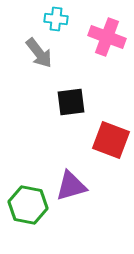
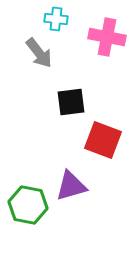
pink cross: rotated 9 degrees counterclockwise
red square: moved 8 px left
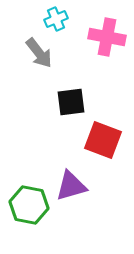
cyan cross: rotated 30 degrees counterclockwise
green hexagon: moved 1 px right
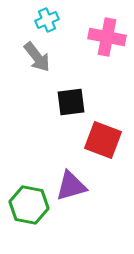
cyan cross: moved 9 px left, 1 px down
gray arrow: moved 2 px left, 4 px down
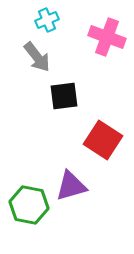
pink cross: rotated 9 degrees clockwise
black square: moved 7 px left, 6 px up
red square: rotated 12 degrees clockwise
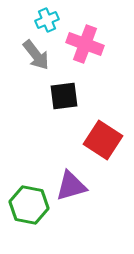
pink cross: moved 22 px left, 7 px down
gray arrow: moved 1 px left, 2 px up
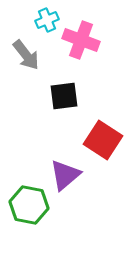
pink cross: moved 4 px left, 4 px up
gray arrow: moved 10 px left
purple triangle: moved 6 px left, 11 px up; rotated 24 degrees counterclockwise
